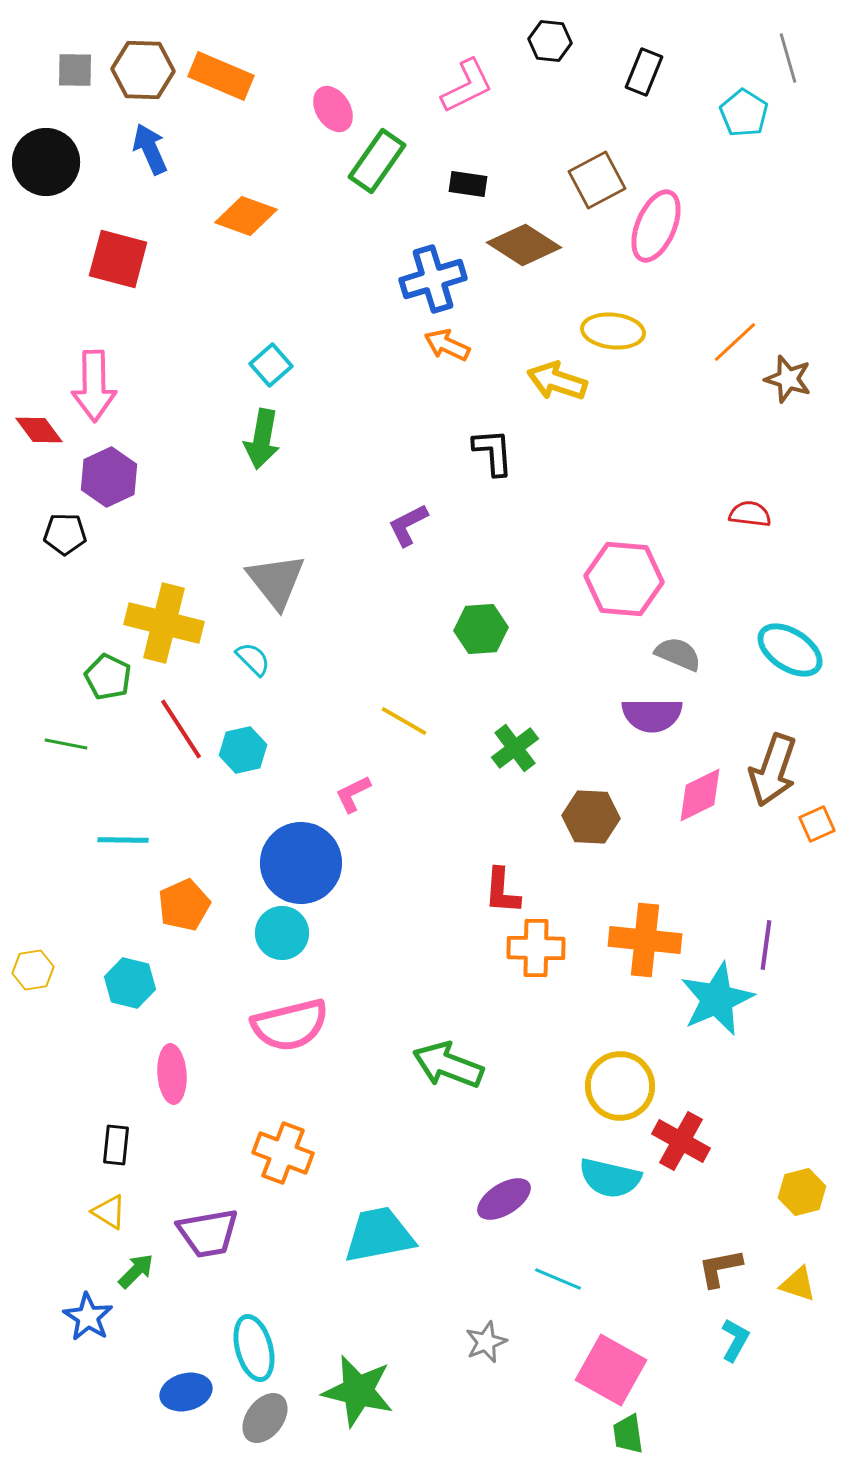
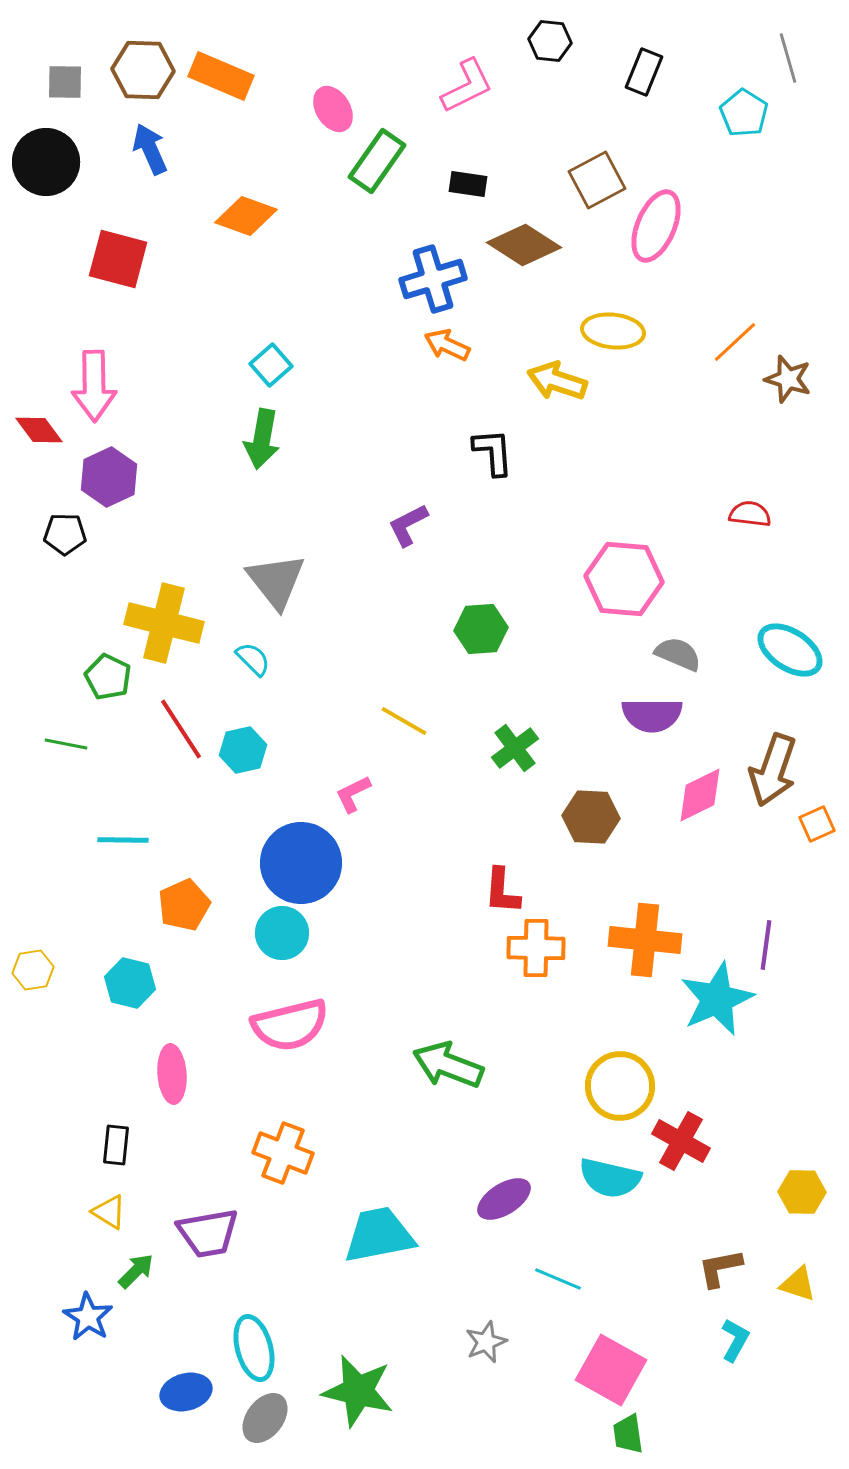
gray square at (75, 70): moved 10 px left, 12 px down
yellow hexagon at (802, 1192): rotated 15 degrees clockwise
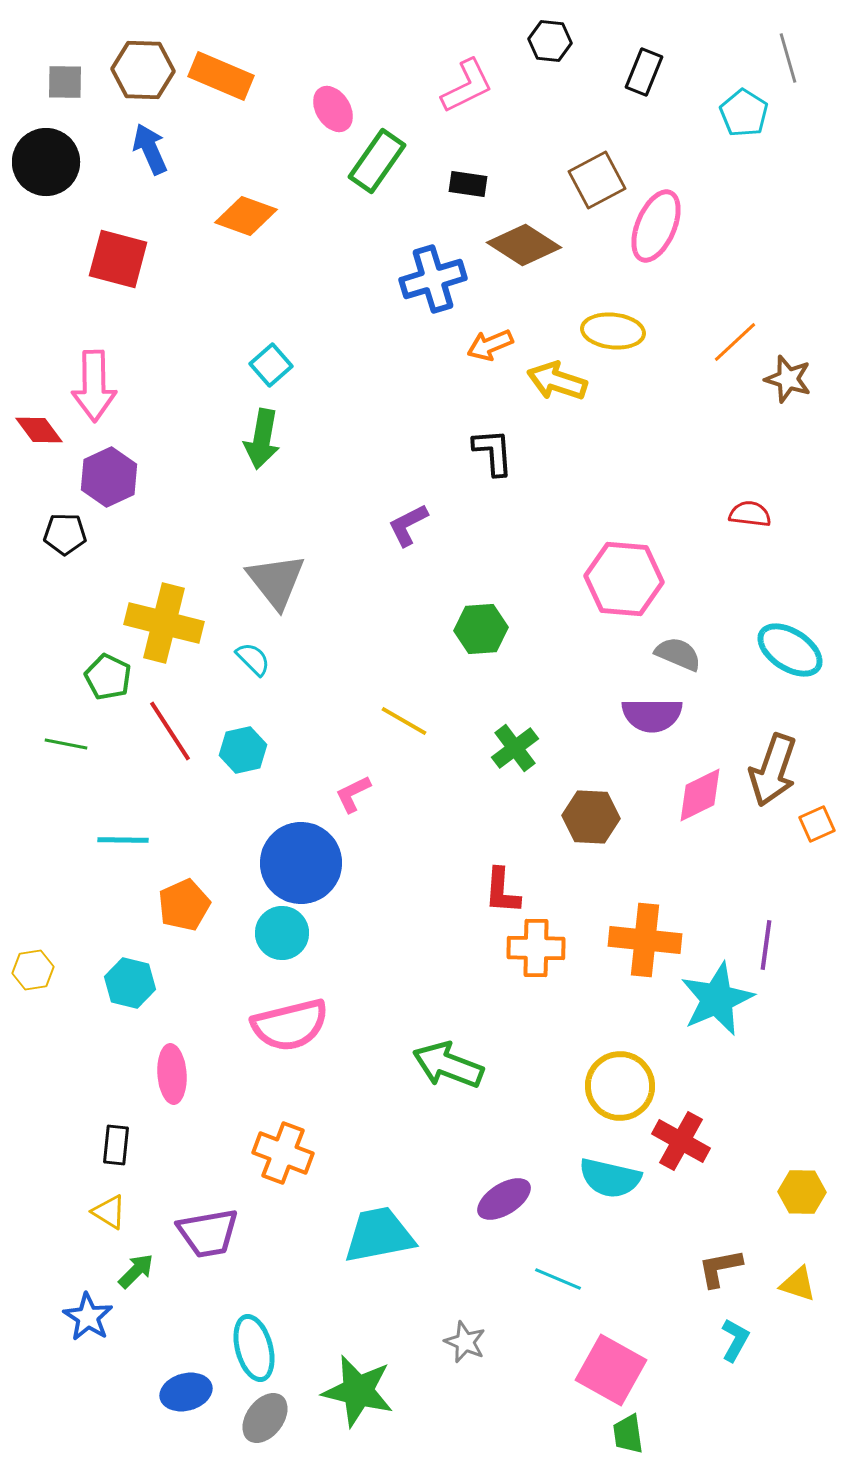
orange arrow at (447, 345): moved 43 px right; rotated 48 degrees counterclockwise
red line at (181, 729): moved 11 px left, 2 px down
gray star at (486, 1342): moved 21 px left; rotated 27 degrees counterclockwise
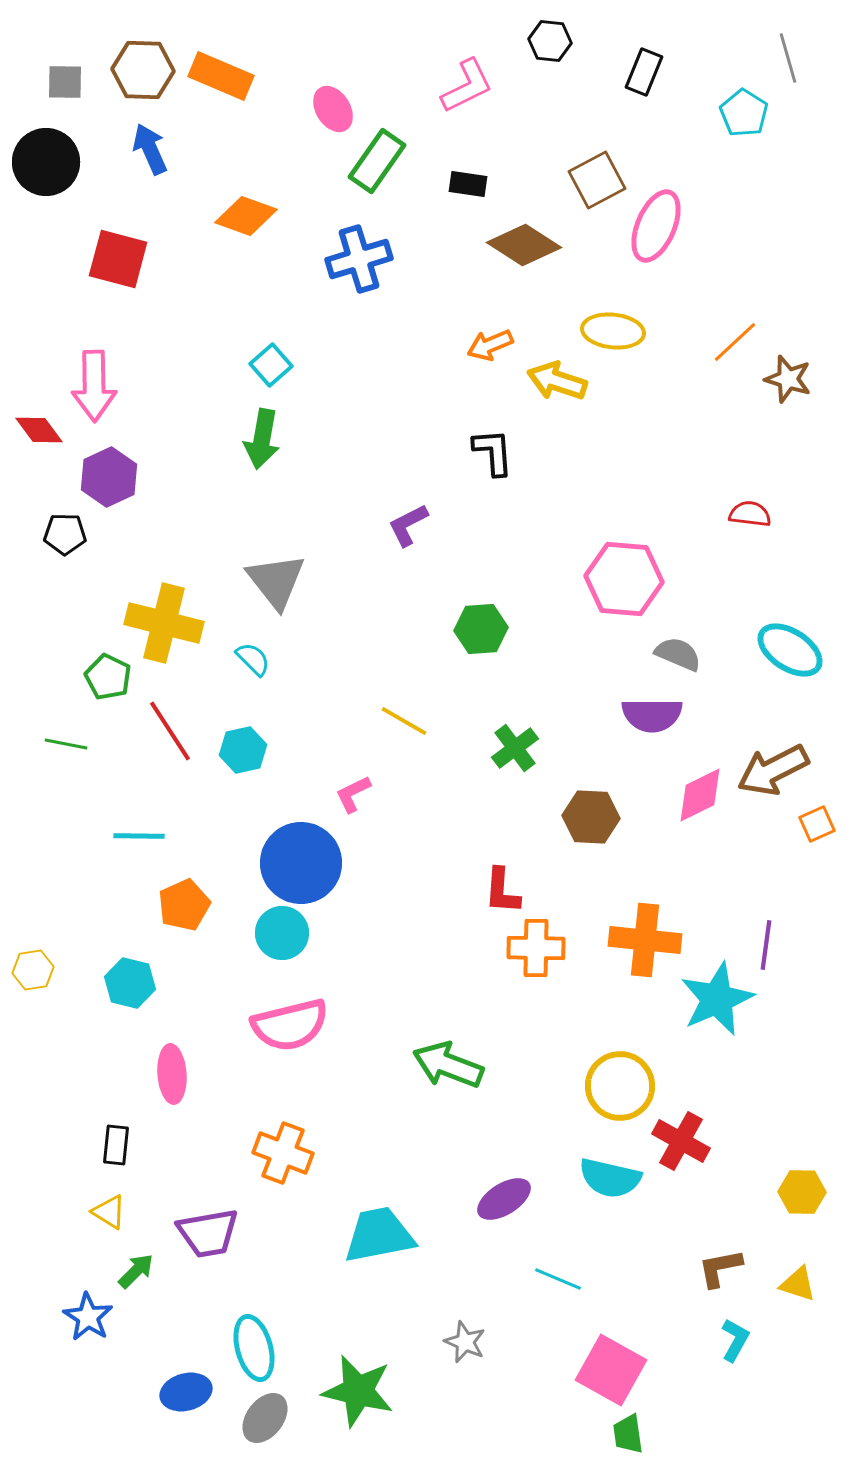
blue cross at (433, 279): moved 74 px left, 20 px up
brown arrow at (773, 770): rotated 44 degrees clockwise
cyan line at (123, 840): moved 16 px right, 4 px up
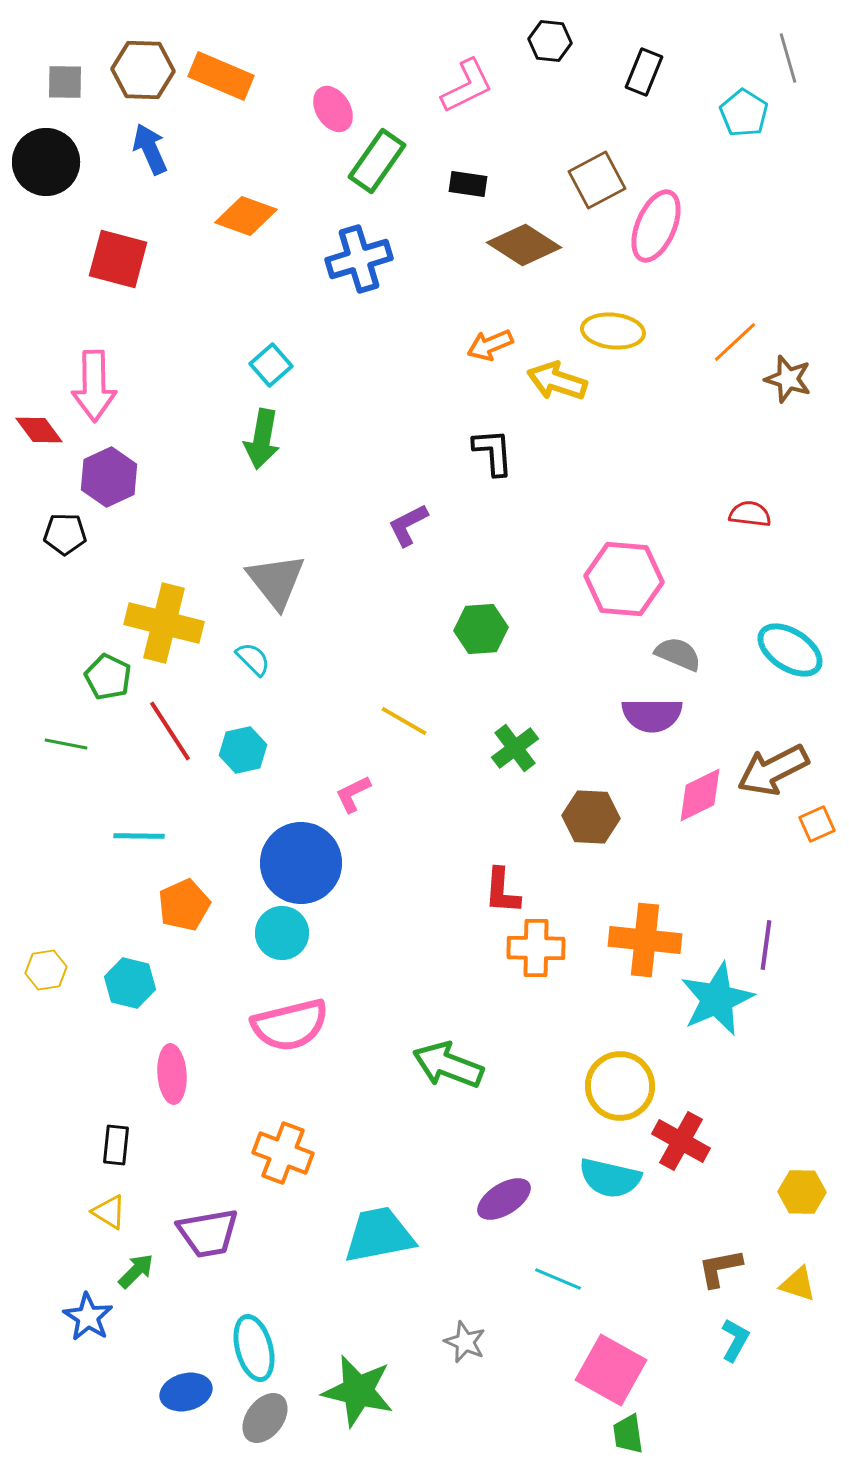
yellow hexagon at (33, 970): moved 13 px right
